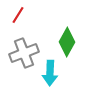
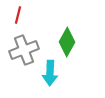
red line: rotated 18 degrees counterclockwise
gray cross: moved 3 px up
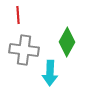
red line: rotated 18 degrees counterclockwise
gray cross: rotated 28 degrees clockwise
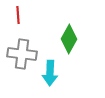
green diamond: moved 2 px right, 3 px up
gray cross: moved 2 px left, 4 px down
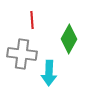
red line: moved 14 px right, 5 px down
cyan arrow: moved 1 px left
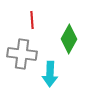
cyan arrow: moved 1 px right, 1 px down
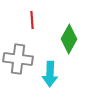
gray cross: moved 4 px left, 5 px down
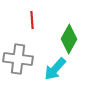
cyan arrow: moved 5 px right, 5 px up; rotated 40 degrees clockwise
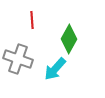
gray cross: rotated 12 degrees clockwise
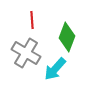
green diamond: moved 2 px left, 2 px up; rotated 8 degrees counterclockwise
gray cross: moved 8 px right, 6 px up; rotated 12 degrees clockwise
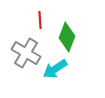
red line: moved 8 px right
cyan arrow: rotated 15 degrees clockwise
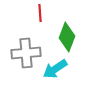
red line: moved 7 px up
gray cross: rotated 36 degrees counterclockwise
